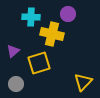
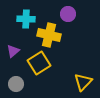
cyan cross: moved 5 px left, 2 px down
yellow cross: moved 3 px left, 1 px down
yellow square: rotated 15 degrees counterclockwise
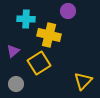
purple circle: moved 3 px up
yellow triangle: moved 1 px up
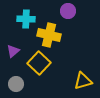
yellow square: rotated 15 degrees counterclockwise
yellow triangle: rotated 30 degrees clockwise
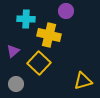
purple circle: moved 2 px left
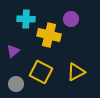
purple circle: moved 5 px right, 8 px down
yellow square: moved 2 px right, 9 px down; rotated 15 degrees counterclockwise
yellow triangle: moved 7 px left, 9 px up; rotated 12 degrees counterclockwise
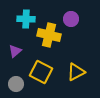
purple triangle: moved 2 px right
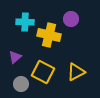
cyan cross: moved 1 px left, 3 px down
purple triangle: moved 6 px down
yellow square: moved 2 px right
gray circle: moved 5 px right
